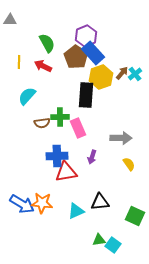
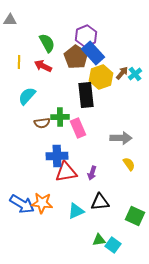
black rectangle: rotated 10 degrees counterclockwise
purple arrow: moved 16 px down
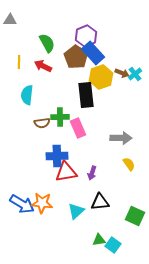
brown arrow: rotated 72 degrees clockwise
cyan semicircle: moved 1 px up; rotated 36 degrees counterclockwise
cyan triangle: rotated 18 degrees counterclockwise
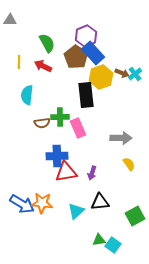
green square: rotated 36 degrees clockwise
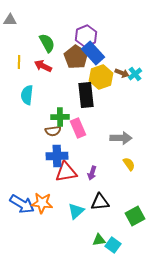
brown semicircle: moved 11 px right, 8 px down
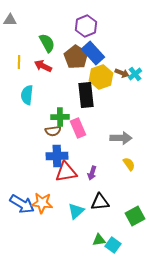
purple hexagon: moved 10 px up
